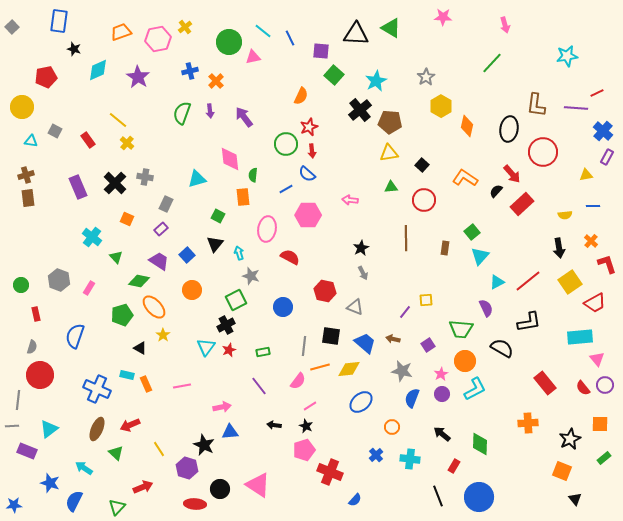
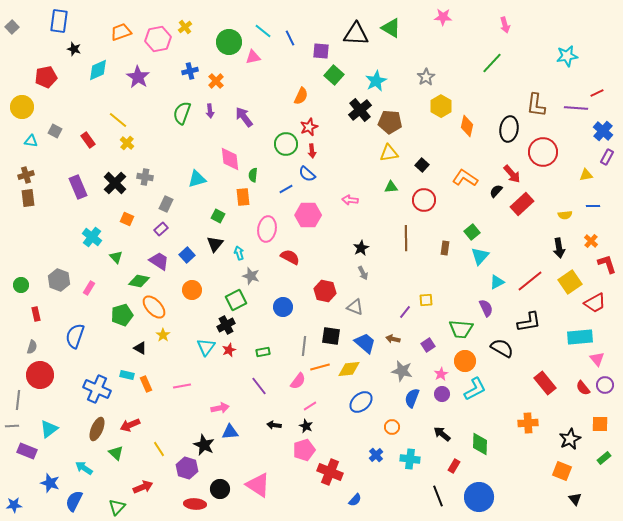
red line at (528, 281): moved 2 px right
pink arrow at (222, 407): moved 2 px left, 1 px down
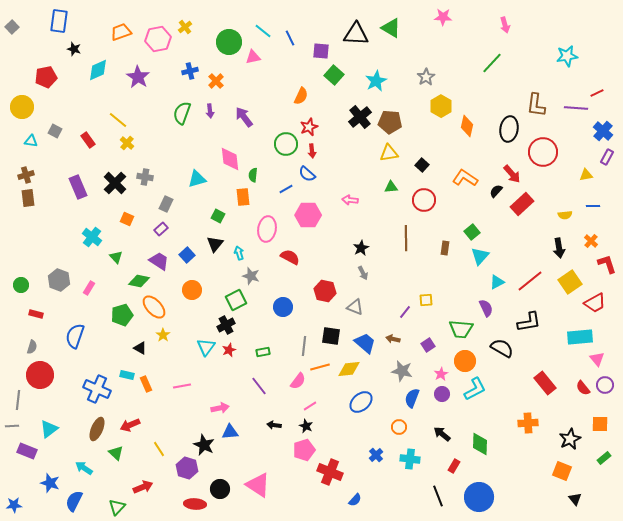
black cross at (360, 110): moved 7 px down
red rectangle at (36, 314): rotated 64 degrees counterclockwise
orange circle at (392, 427): moved 7 px right
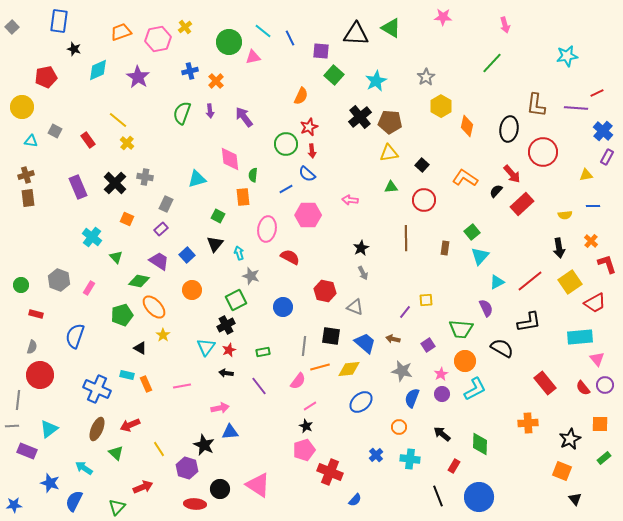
black arrow at (274, 425): moved 48 px left, 52 px up
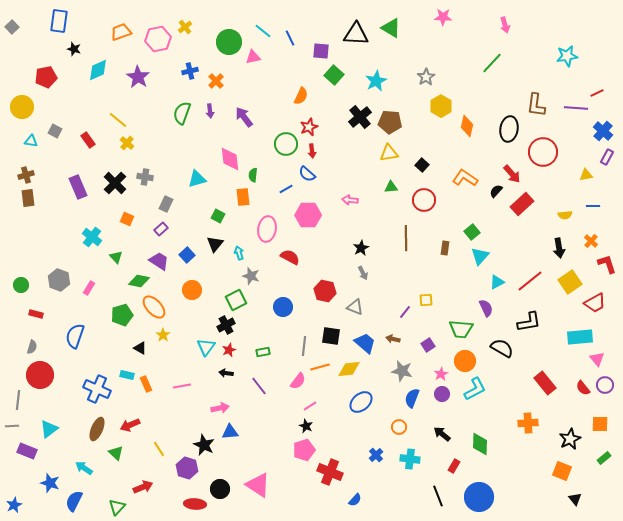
blue star at (14, 505): rotated 21 degrees counterclockwise
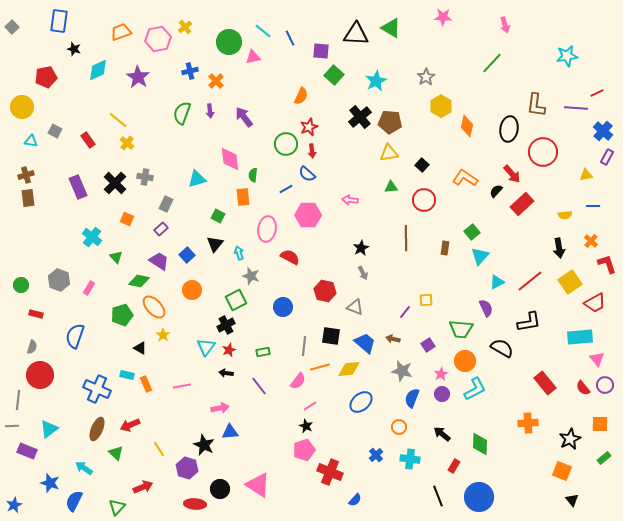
black triangle at (575, 499): moved 3 px left, 1 px down
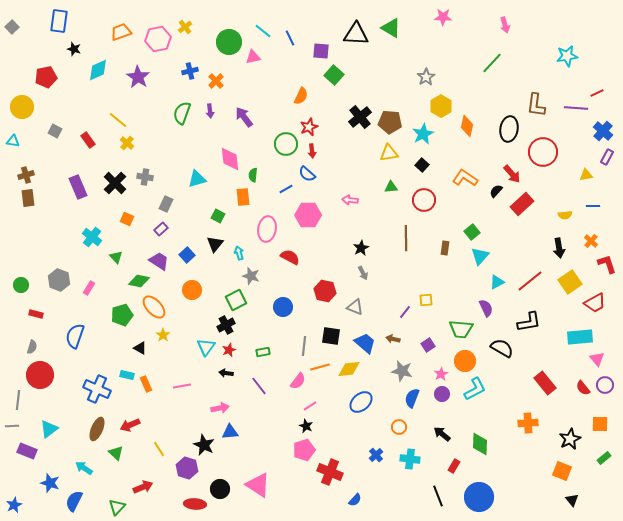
cyan star at (376, 81): moved 47 px right, 53 px down
cyan triangle at (31, 141): moved 18 px left
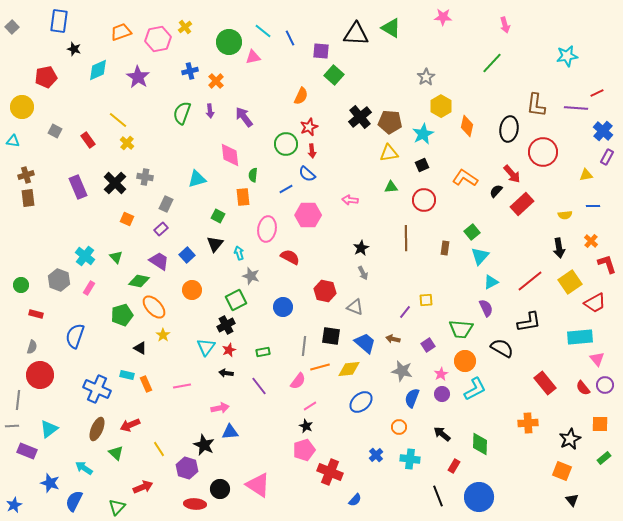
pink diamond at (230, 159): moved 4 px up
black square at (422, 165): rotated 24 degrees clockwise
cyan cross at (92, 237): moved 7 px left, 19 px down
cyan triangle at (497, 282): moved 6 px left
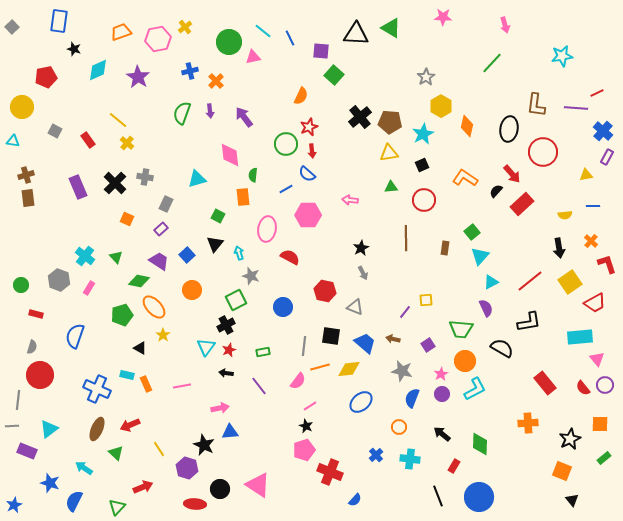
cyan star at (567, 56): moved 5 px left
